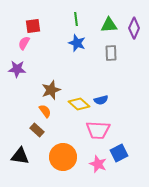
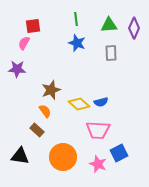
blue semicircle: moved 2 px down
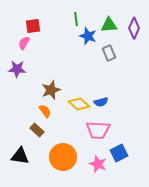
blue star: moved 11 px right, 7 px up
gray rectangle: moved 2 px left; rotated 21 degrees counterclockwise
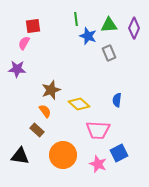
blue semicircle: moved 16 px right, 2 px up; rotated 112 degrees clockwise
orange circle: moved 2 px up
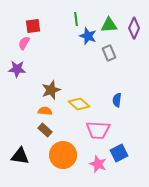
orange semicircle: rotated 48 degrees counterclockwise
brown rectangle: moved 8 px right
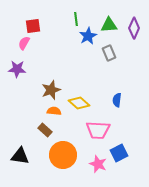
blue star: rotated 24 degrees clockwise
yellow diamond: moved 1 px up
orange semicircle: moved 9 px right
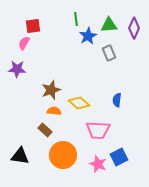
blue square: moved 4 px down
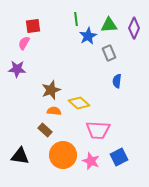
blue semicircle: moved 19 px up
pink star: moved 7 px left, 3 px up
